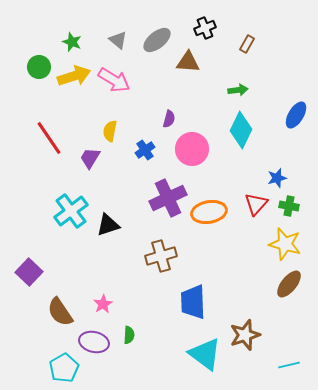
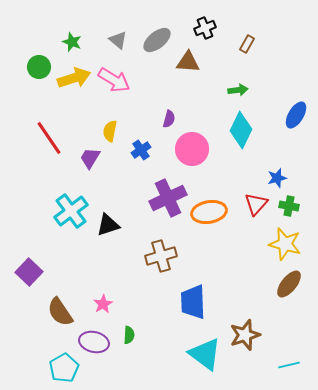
yellow arrow: moved 2 px down
blue cross: moved 4 px left
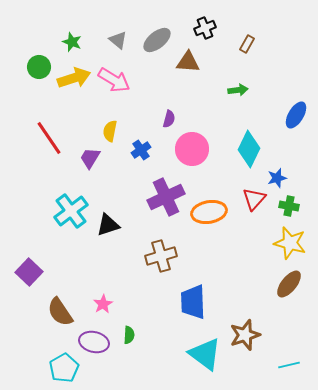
cyan diamond: moved 8 px right, 19 px down
purple cross: moved 2 px left, 1 px up
red triangle: moved 2 px left, 5 px up
yellow star: moved 5 px right, 1 px up
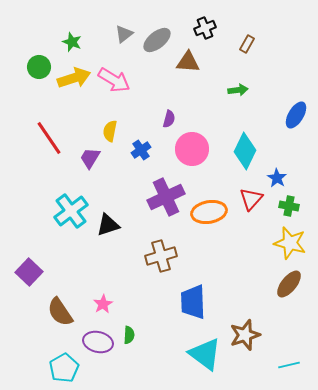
gray triangle: moved 6 px right, 6 px up; rotated 42 degrees clockwise
cyan diamond: moved 4 px left, 2 px down
blue star: rotated 24 degrees counterclockwise
red triangle: moved 3 px left
purple ellipse: moved 4 px right
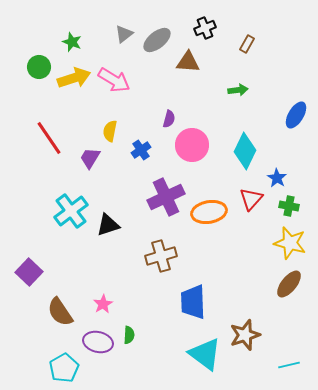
pink circle: moved 4 px up
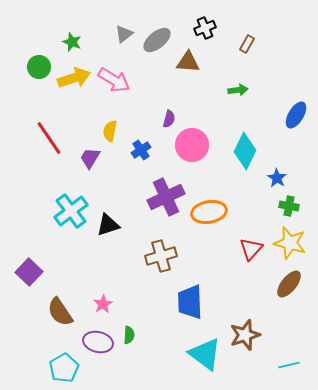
red triangle: moved 50 px down
blue trapezoid: moved 3 px left
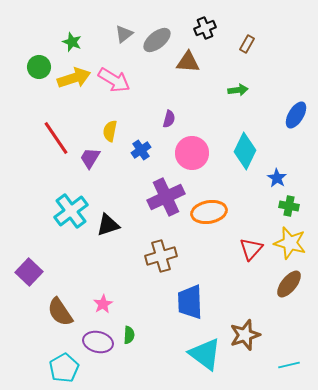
red line: moved 7 px right
pink circle: moved 8 px down
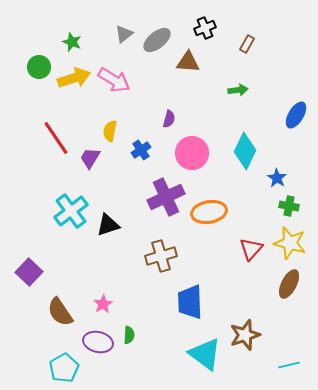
brown ellipse: rotated 12 degrees counterclockwise
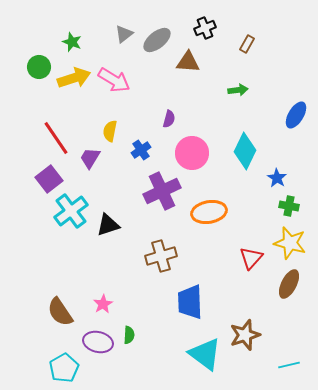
purple cross: moved 4 px left, 6 px up
red triangle: moved 9 px down
purple square: moved 20 px right, 93 px up; rotated 8 degrees clockwise
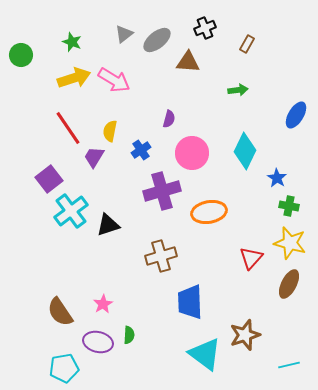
green circle: moved 18 px left, 12 px up
red line: moved 12 px right, 10 px up
purple trapezoid: moved 4 px right, 1 px up
purple cross: rotated 9 degrees clockwise
cyan pentagon: rotated 20 degrees clockwise
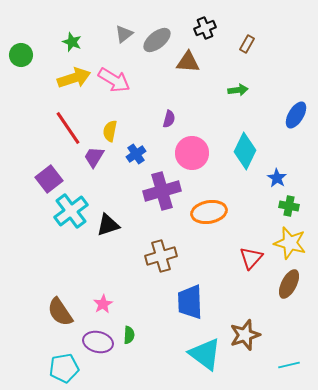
blue cross: moved 5 px left, 4 px down
